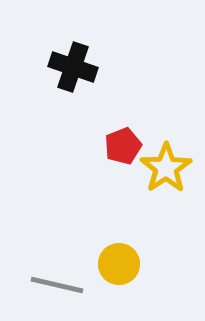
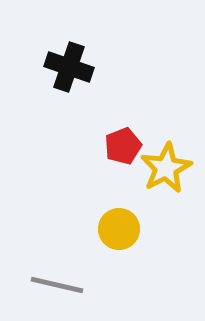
black cross: moved 4 px left
yellow star: rotated 6 degrees clockwise
yellow circle: moved 35 px up
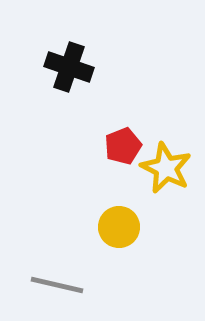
yellow star: rotated 18 degrees counterclockwise
yellow circle: moved 2 px up
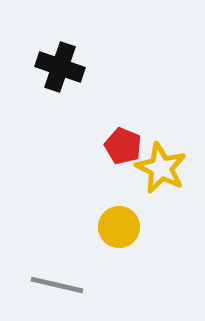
black cross: moved 9 px left
red pentagon: rotated 27 degrees counterclockwise
yellow star: moved 5 px left
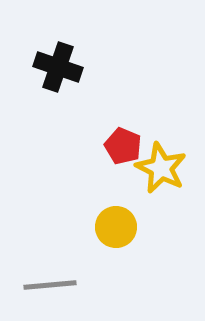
black cross: moved 2 px left
yellow circle: moved 3 px left
gray line: moved 7 px left; rotated 18 degrees counterclockwise
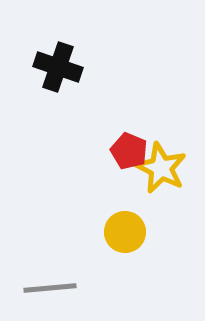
red pentagon: moved 6 px right, 5 px down
yellow circle: moved 9 px right, 5 px down
gray line: moved 3 px down
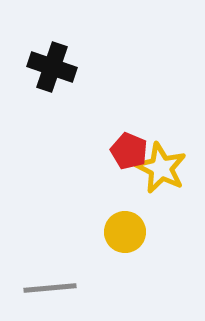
black cross: moved 6 px left
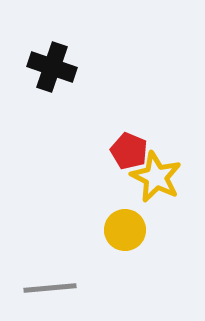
yellow star: moved 5 px left, 9 px down
yellow circle: moved 2 px up
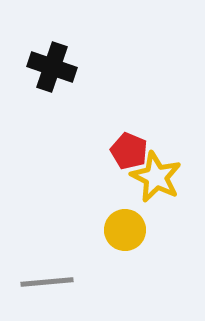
gray line: moved 3 px left, 6 px up
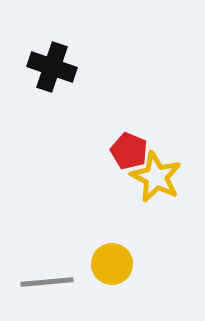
yellow circle: moved 13 px left, 34 px down
